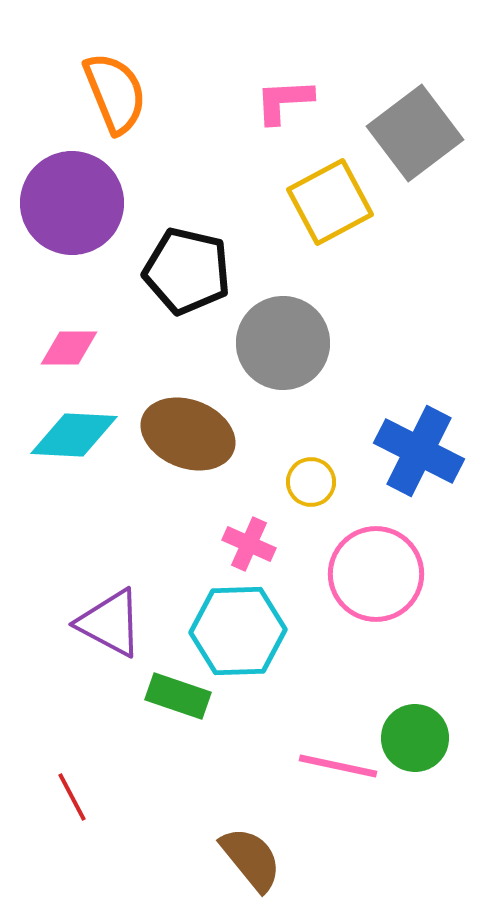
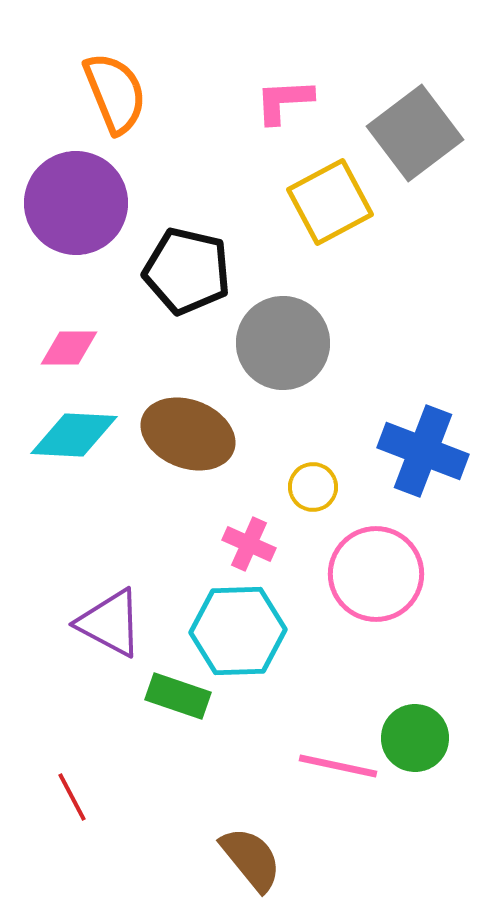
purple circle: moved 4 px right
blue cross: moved 4 px right; rotated 6 degrees counterclockwise
yellow circle: moved 2 px right, 5 px down
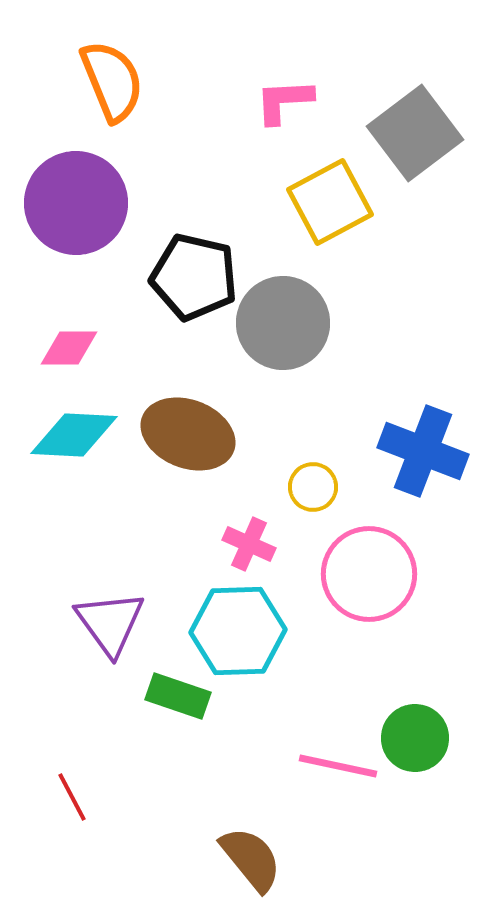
orange semicircle: moved 3 px left, 12 px up
black pentagon: moved 7 px right, 6 px down
gray circle: moved 20 px up
pink circle: moved 7 px left
purple triangle: rotated 26 degrees clockwise
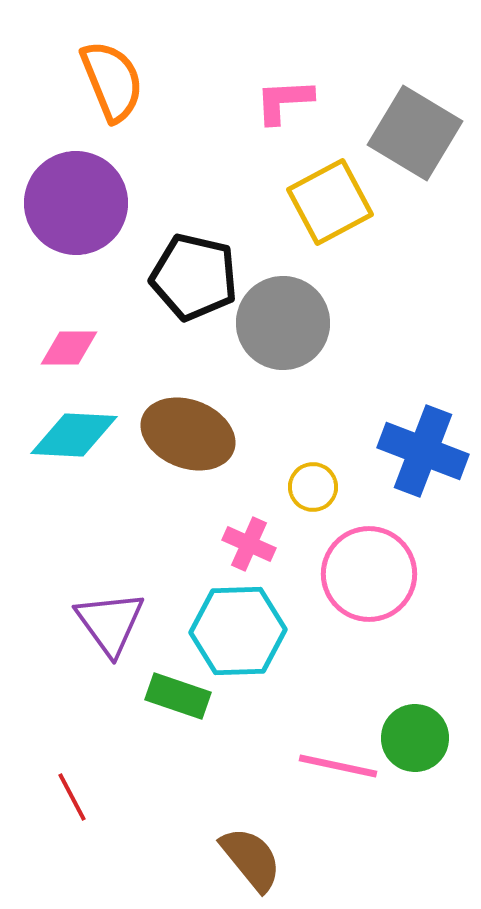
gray square: rotated 22 degrees counterclockwise
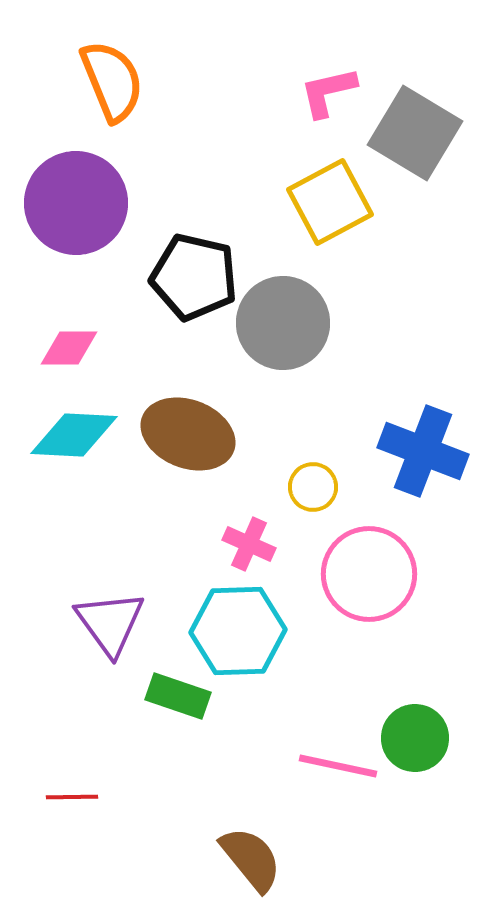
pink L-shape: moved 44 px right, 9 px up; rotated 10 degrees counterclockwise
red line: rotated 63 degrees counterclockwise
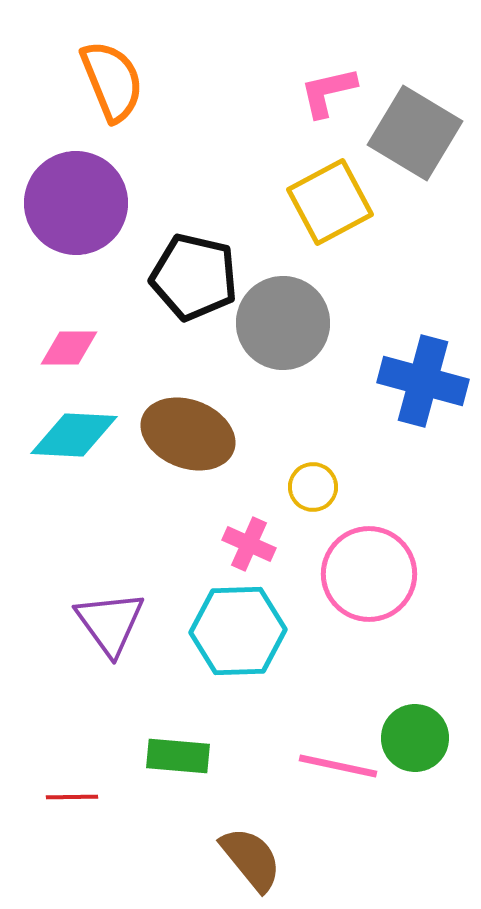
blue cross: moved 70 px up; rotated 6 degrees counterclockwise
green rectangle: moved 60 px down; rotated 14 degrees counterclockwise
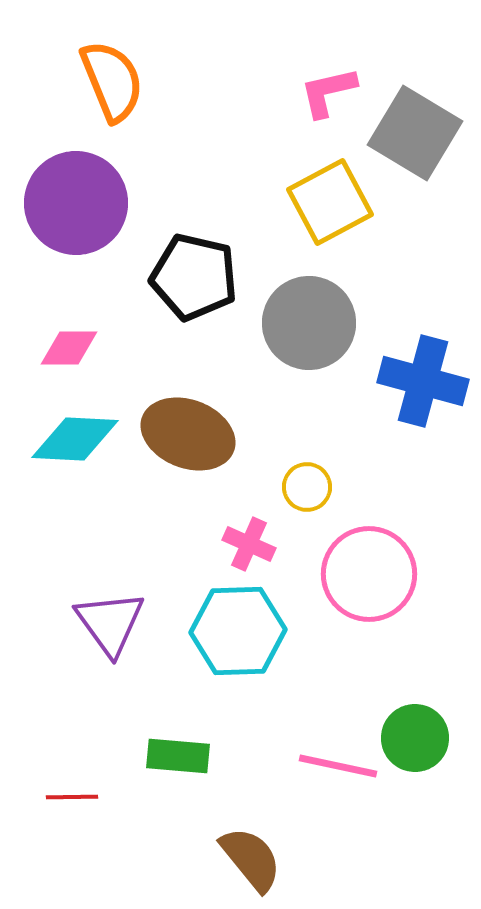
gray circle: moved 26 px right
cyan diamond: moved 1 px right, 4 px down
yellow circle: moved 6 px left
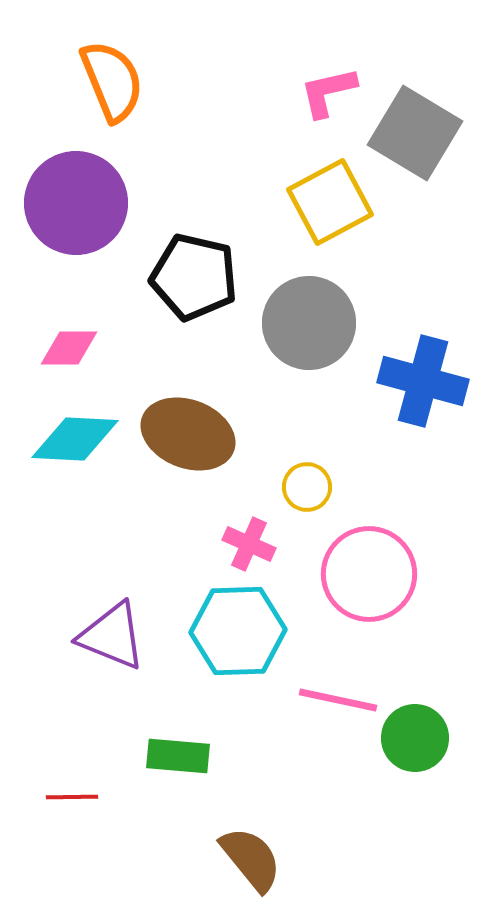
purple triangle: moved 2 px right, 13 px down; rotated 32 degrees counterclockwise
pink line: moved 66 px up
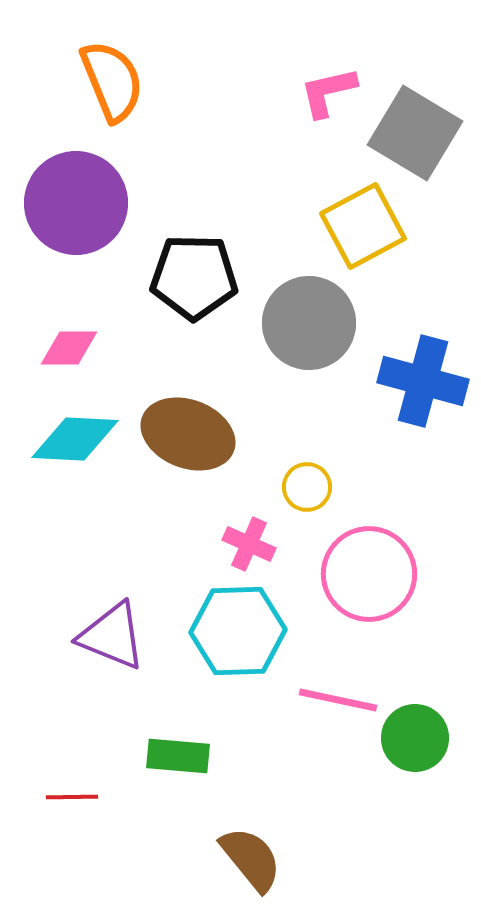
yellow square: moved 33 px right, 24 px down
black pentagon: rotated 12 degrees counterclockwise
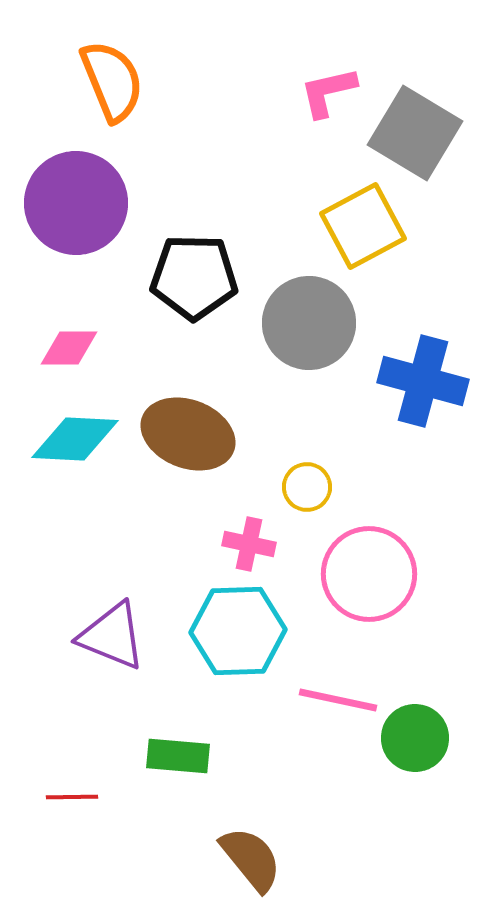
pink cross: rotated 12 degrees counterclockwise
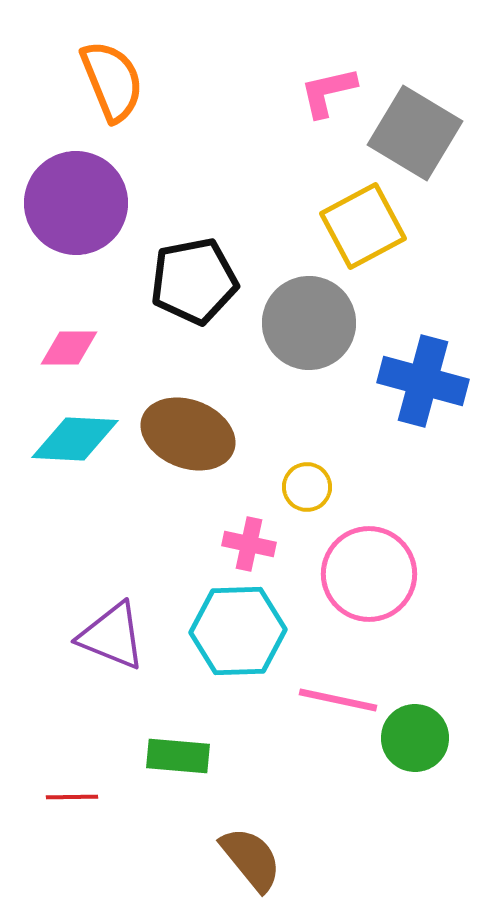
black pentagon: moved 4 px down; rotated 12 degrees counterclockwise
